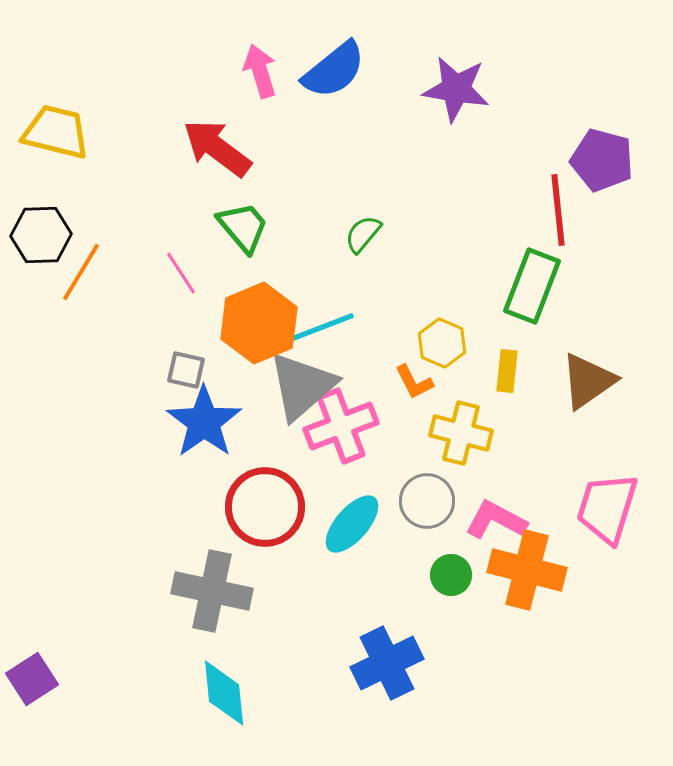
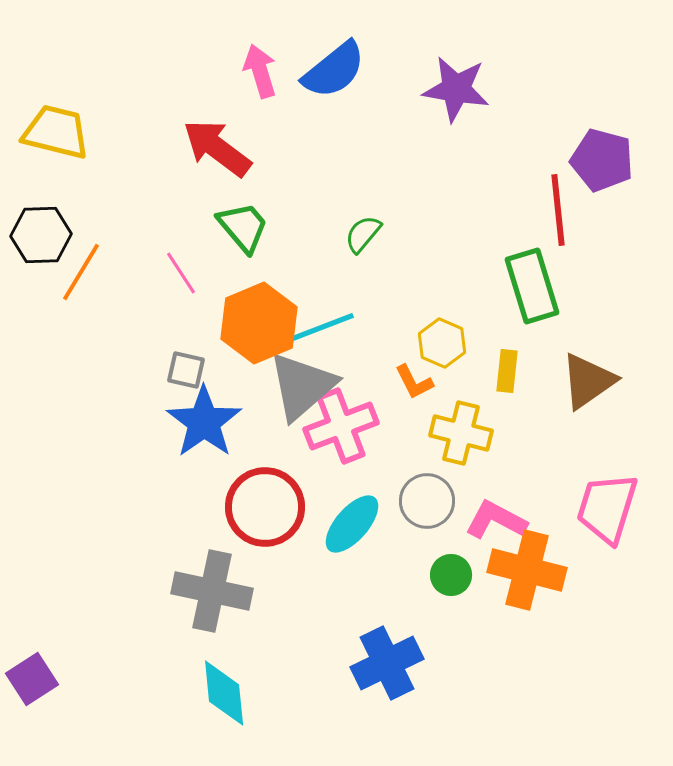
green rectangle: rotated 38 degrees counterclockwise
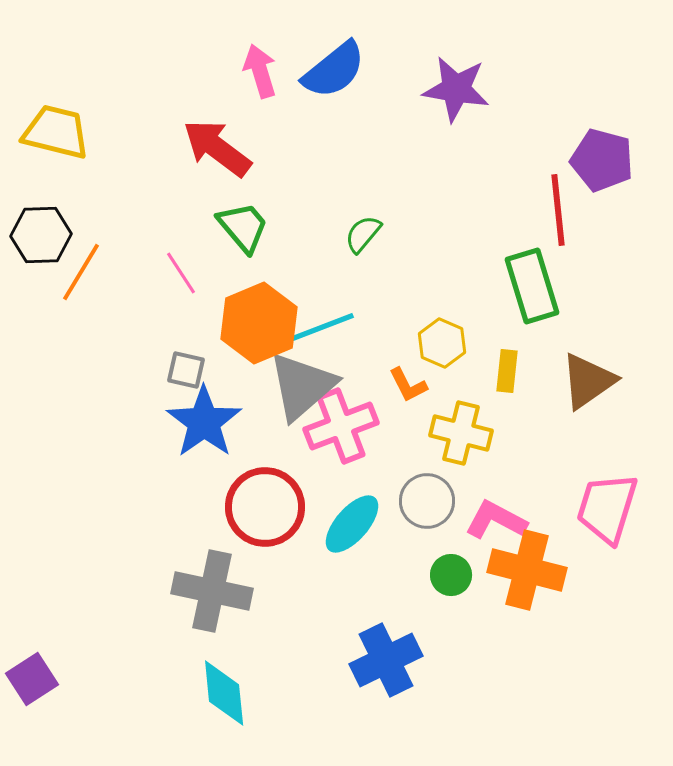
orange L-shape: moved 6 px left, 3 px down
blue cross: moved 1 px left, 3 px up
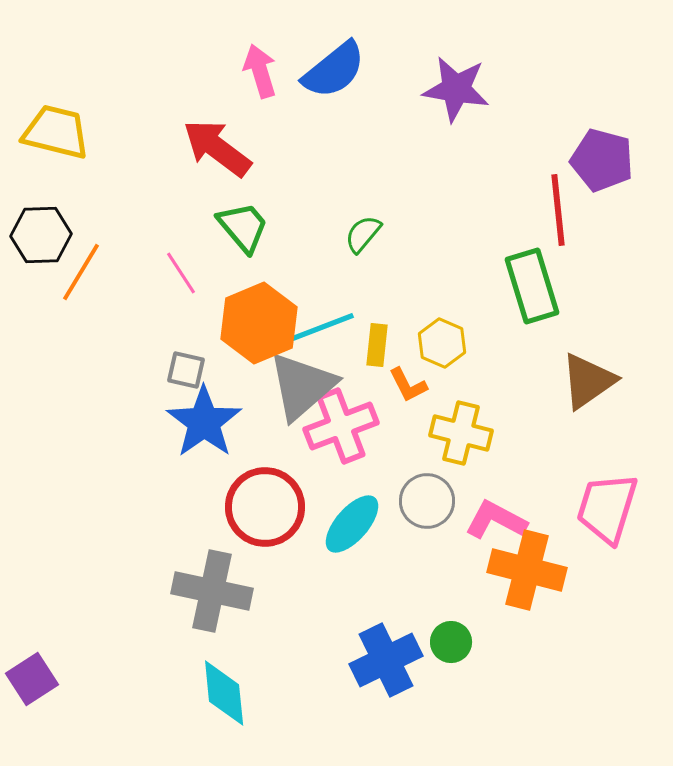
yellow rectangle: moved 130 px left, 26 px up
green circle: moved 67 px down
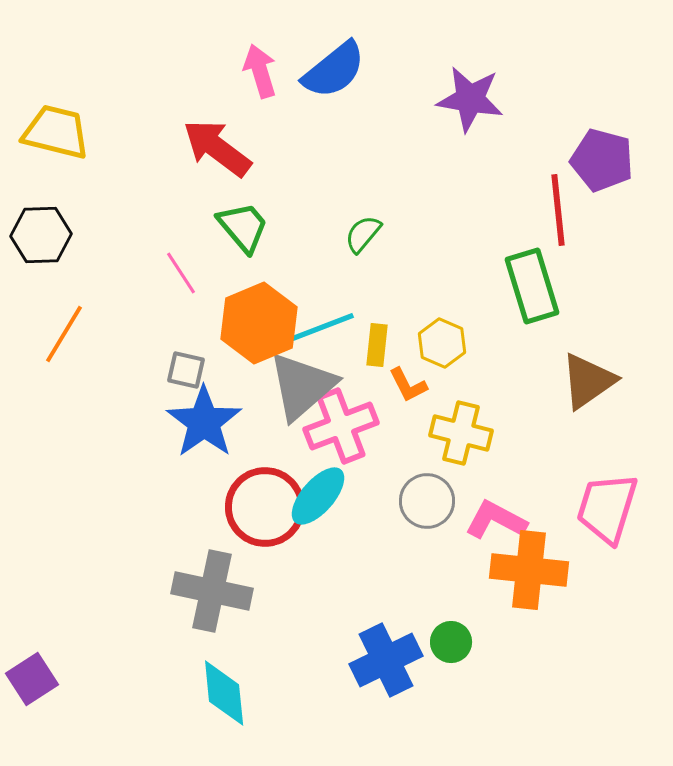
purple star: moved 14 px right, 10 px down
orange line: moved 17 px left, 62 px down
cyan ellipse: moved 34 px left, 28 px up
orange cross: moved 2 px right; rotated 8 degrees counterclockwise
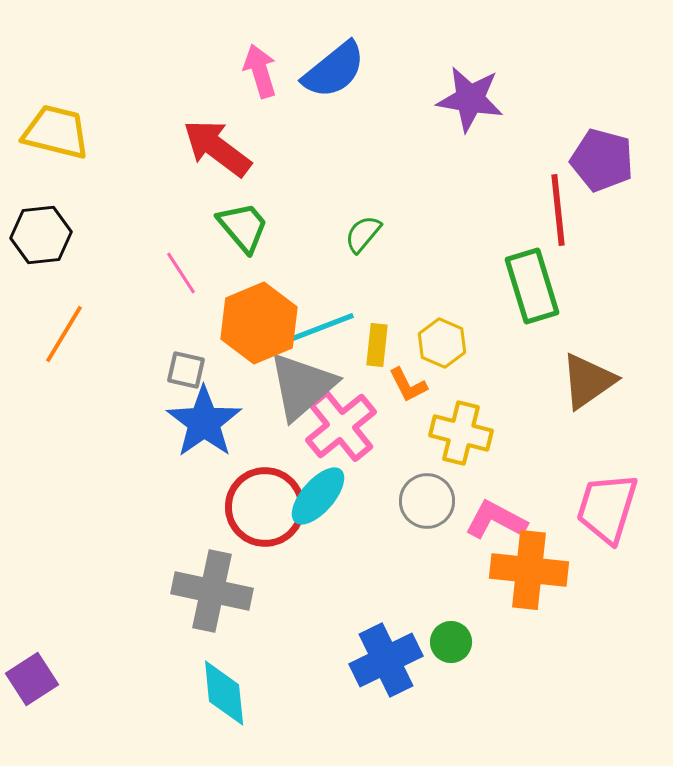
black hexagon: rotated 4 degrees counterclockwise
pink cross: rotated 18 degrees counterclockwise
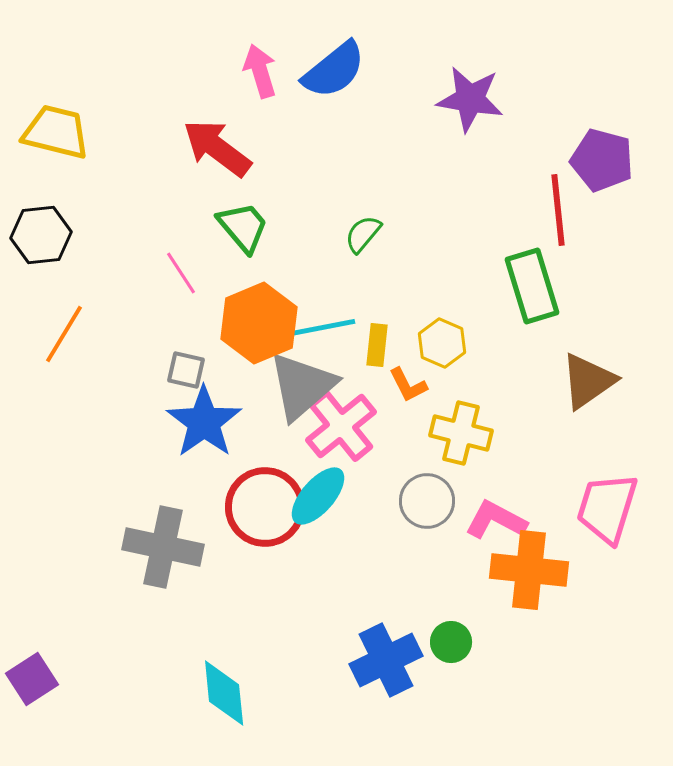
cyan line: rotated 10 degrees clockwise
gray cross: moved 49 px left, 44 px up
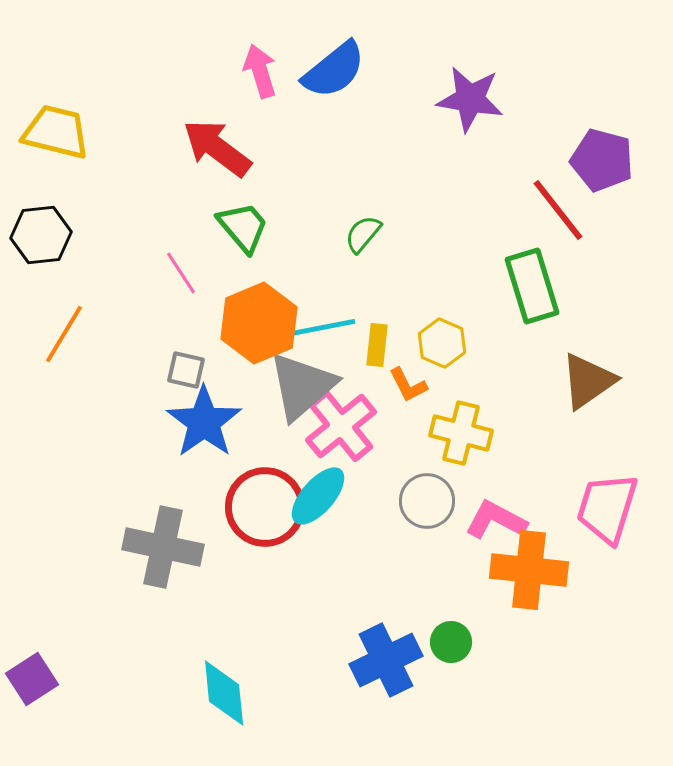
red line: rotated 32 degrees counterclockwise
